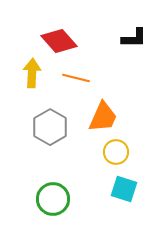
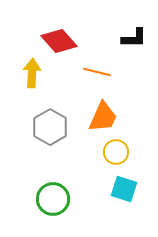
orange line: moved 21 px right, 6 px up
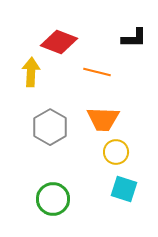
red diamond: moved 1 px down; rotated 27 degrees counterclockwise
yellow arrow: moved 1 px left, 1 px up
orange trapezoid: moved 2 px down; rotated 68 degrees clockwise
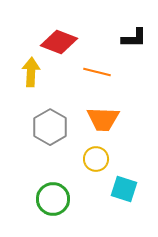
yellow circle: moved 20 px left, 7 px down
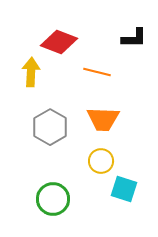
yellow circle: moved 5 px right, 2 px down
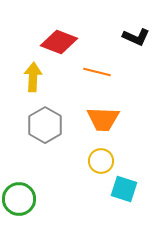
black L-shape: moved 2 px right, 1 px up; rotated 24 degrees clockwise
yellow arrow: moved 2 px right, 5 px down
gray hexagon: moved 5 px left, 2 px up
green circle: moved 34 px left
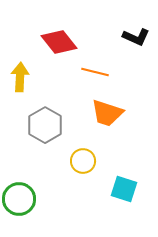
red diamond: rotated 30 degrees clockwise
orange line: moved 2 px left
yellow arrow: moved 13 px left
orange trapezoid: moved 4 px right, 6 px up; rotated 16 degrees clockwise
yellow circle: moved 18 px left
